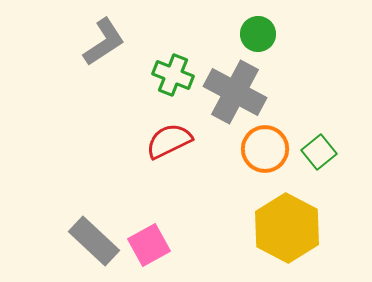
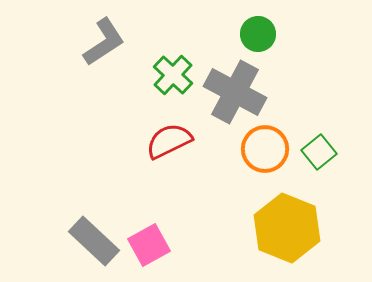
green cross: rotated 21 degrees clockwise
yellow hexagon: rotated 6 degrees counterclockwise
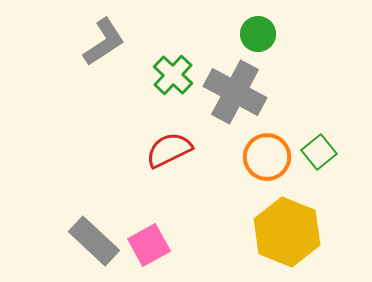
red semicircle: moved 9 px down
orange circle: moved 2 px right, 8 px down
yellow hexagon: moved 4 px down
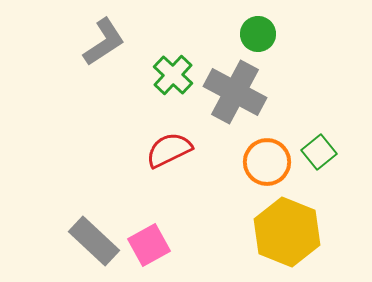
orange circle: moved 5 px down
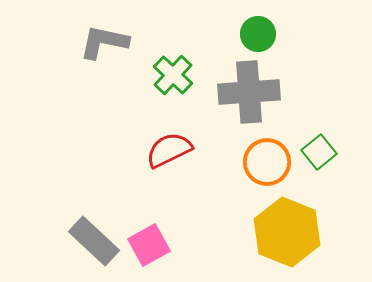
gray L-shape: rotated 135 degrees counterclockwise
gray cross: moved 14 px right; rotated 32 degrees counterclockwise
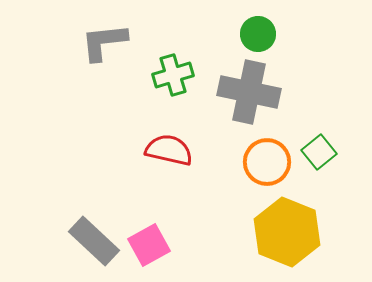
gray L-shape: rotated 18 degrees counterclockwise
green cross: rotated 30 degrees clockwise
gray cross: rotated 16 degrees clockwise
red semicircle: rotated 39 degrees clockwise
